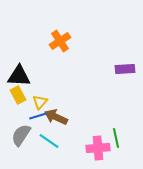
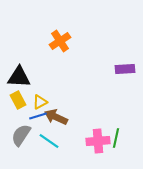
black triangle: moved 1 px down
yellow rectangle: moved 5 px down
yellow triangle: rotated 21 degrees clockwise
green line: rotated 24 degrees clockwise
pink cross: moved 7 px up
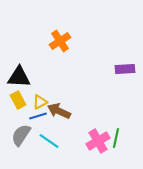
brown arrow: moved 3 px right, 6 px up
pink cross: rotated 25 degrees counterclockwise
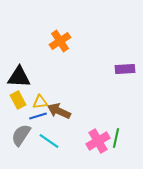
yellow triangle: rotated 21 degrees clockwise
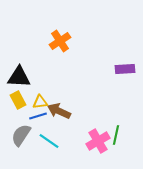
green line: moved 3 px up
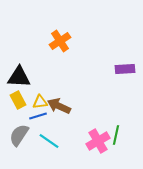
brown arrow: moved 5 px up
gray semicircle: moved 2 px left
